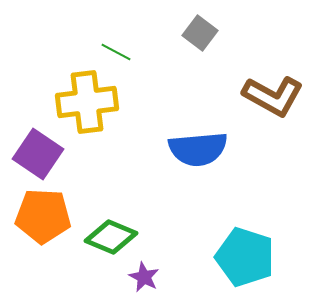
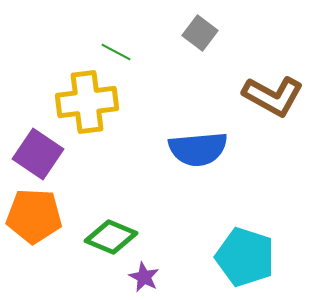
orange pentagon: moved 9 px left
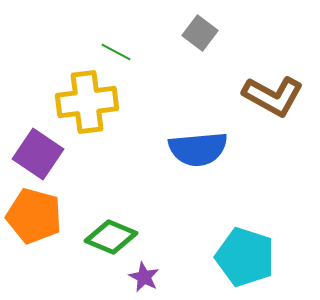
orange pentagon: rotated 12 degrees clockwise
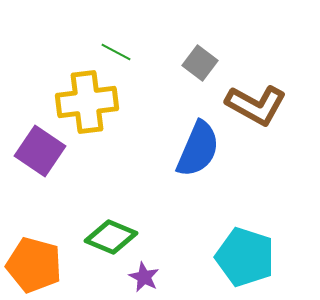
gray square: moved 30 px down
brown L-shape: moved 17 px left, 9 px down
blue semicircle: rotated 62 degrees counterclockwise
purple square: moved 2 px right, 3 px up
orange pentagon: moved 49 px down
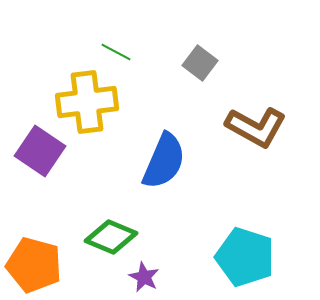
brown L-shape: moved 22 px down
blue semicircle: moved 34 px left, 12 px down
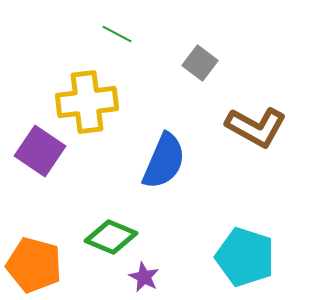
green line: moved 1 px right, 18 px up
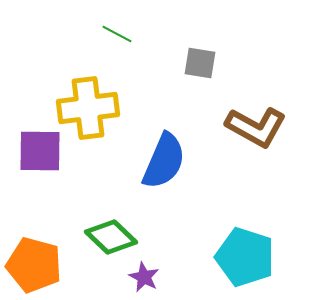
gray square: rotated 28 degrees counterclockwise
yellow cross: moved 1 px right, 6 px down
purple square: rotated 33 degrees counterclockwise
green diamond: rotated 21 degrees clockwise
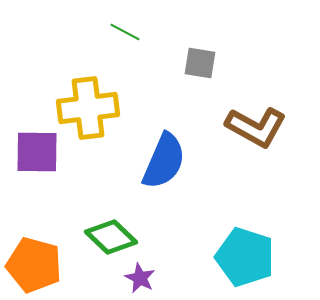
green line: moved 8 px right, 2 px up
purple square: moved 3 px left, 1 px down
purple star: moved 4 px left, 1 px down
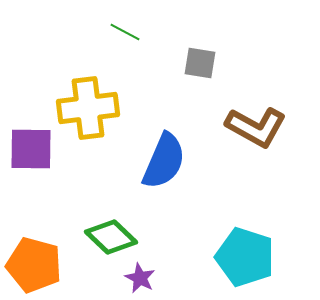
purple square: moved 6 px left, 3 px up
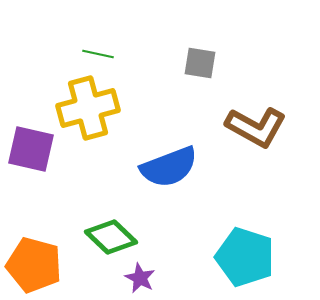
green line: moved 27 px left, 22 px down; rotated 16 degrees counterclockwise
yellow cross: rotated 8 degrees counterclockwise
purple square: rotated 12 degrees clockwise
blue semicircle: moved 5 px right, 6 px down; rotated 46 degrees clockwise
